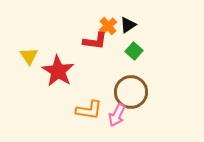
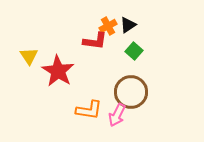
orange cross: rotated 12 degrees clockwise
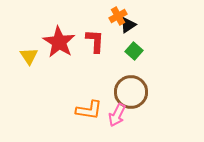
orange cross: moved 10 px right, 10 px up
red L-shape: rotated 95 degrees counterclockwise
red star: moved 1 px right, 29 px up
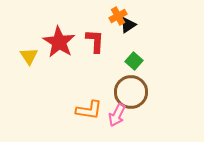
green square: moved 10 px down
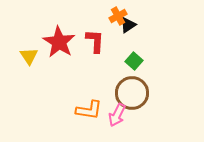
brown circle: moved 1 px right, 1 px down
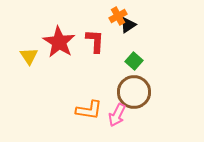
brown circle: moved 2 px right, 1 px up
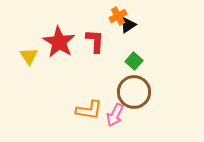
pink arrow: moved 2 px left
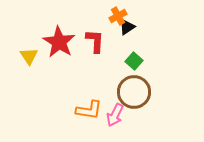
black triangle: moved 1 px left, 2 px down
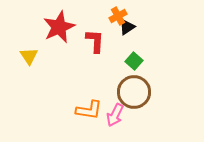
red star: moved 15 px up; rotated 16 degrees clockwise
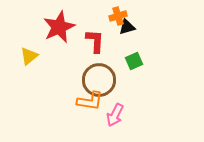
orange cross: rotated 12 degrees clockwise
black triangle: rotated 18 degrees clockwise
yellow triangle: rotated 24 degrees clockwise
green square: rotated 24 degrees clockwise
brown circle: moved 35 px left, 12 px up
orange L-shape: moved 1 px right, 9 px up
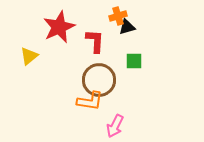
green square: rotated 24 degrees clockwise
pink arrow: moved 11 px down
